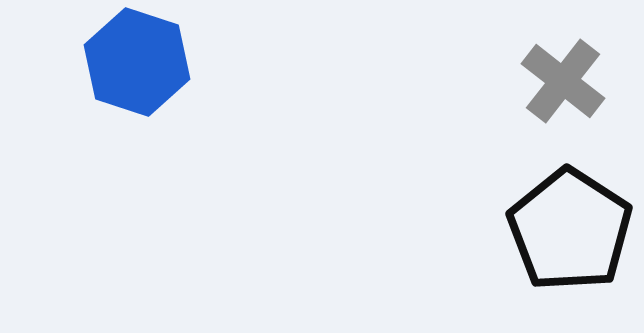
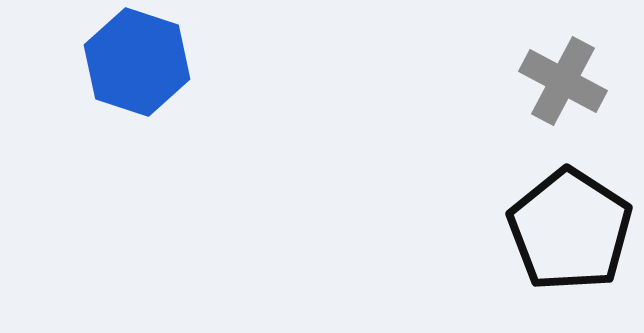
gray cross: rotated 10 degrees counterclockwise
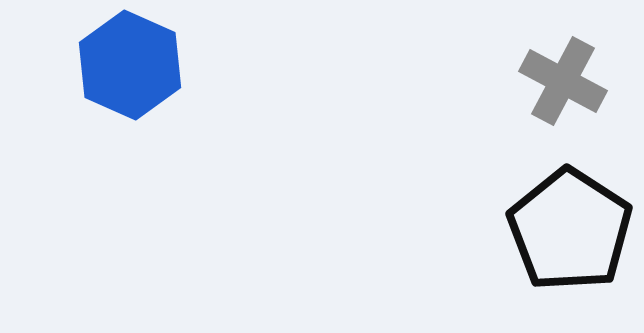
blue hexagon: moved 7 px left, 3 px down; rotated 6 degrees clockwise
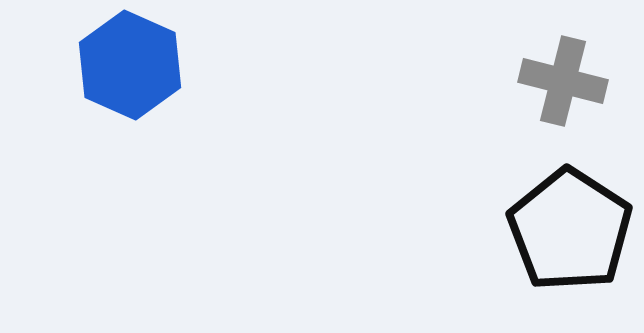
gray cross: rotated 14 degrees counterclockwise
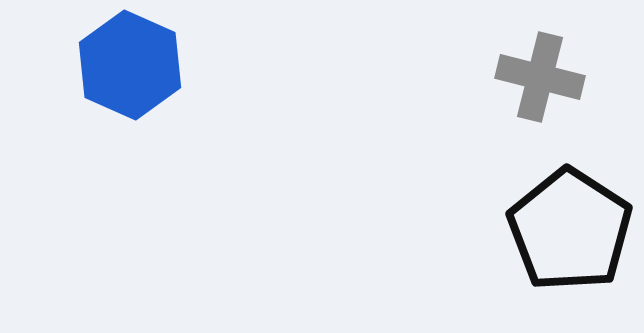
gray cross: moved 23 px left, 4 px up
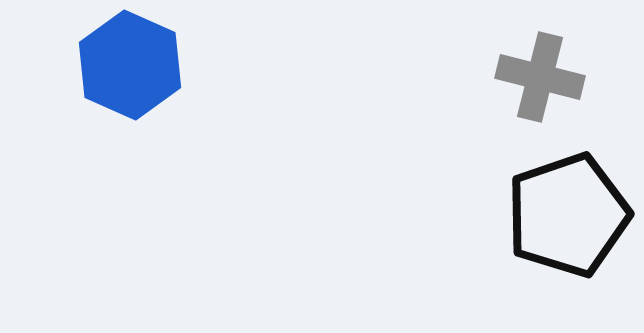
black pentagon: moved 2 px left, 15 px up; rotated 20 degrees clockwise
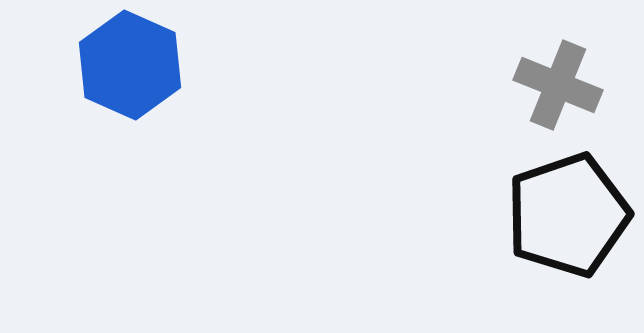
gray cross: moved 18 px right, 8 px down; rotated 8 degrees clockwise
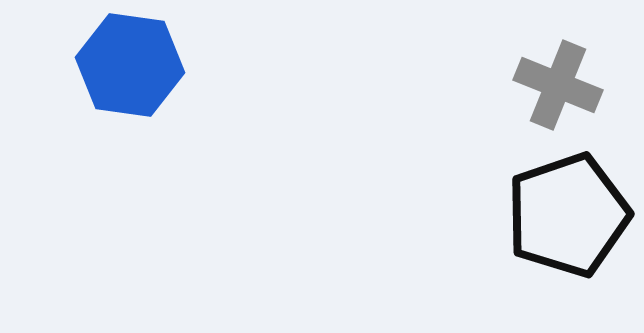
blue hexagon: rotated 16 degrees counterclockwise
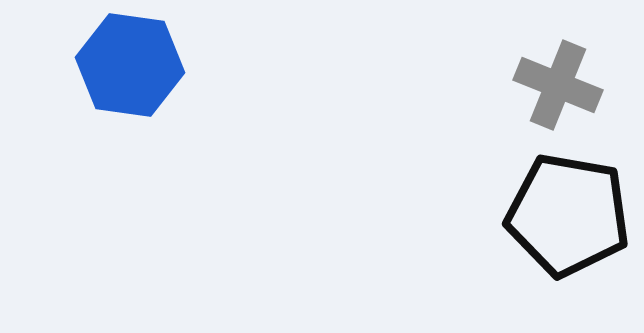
black pentagon: rotated 29 degrees clockwise
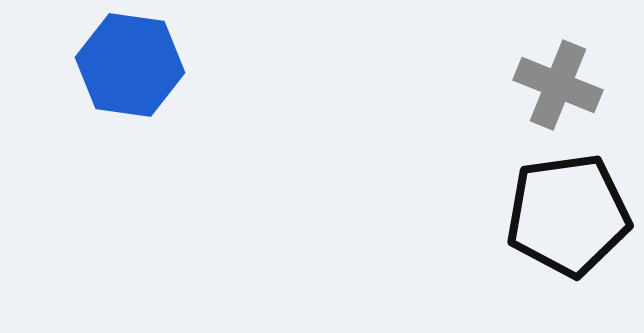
black pentagon: rotated 18 degrees counterclockwise
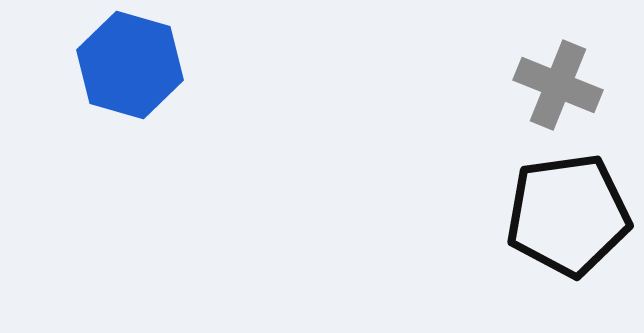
blue hexagon: rotated 8 degrees clockwise
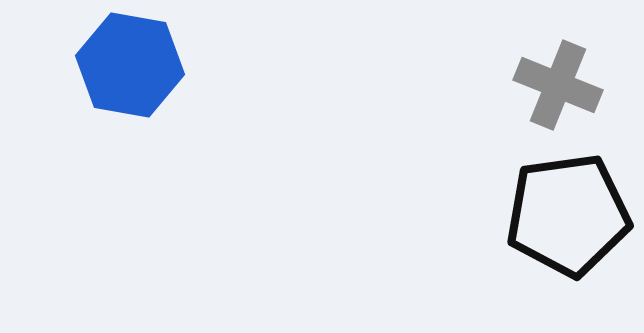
blue hexagon: rotated 6 degrees counterclockwise
